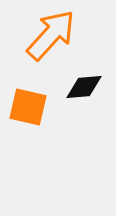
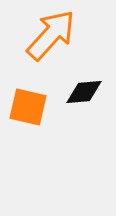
black diamond: moved 5 px down
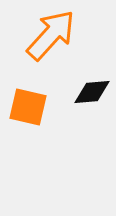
black diamond: moved 8 px right
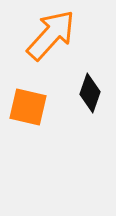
black diamond: moved 2 px left, 1 px down; rotated 66 degrees counterclockwise
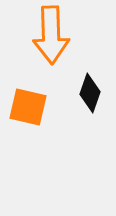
orange arrow: rotated 136 degrees clockwise
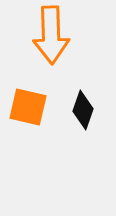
black diamond: moved 7 px left, 17 px down
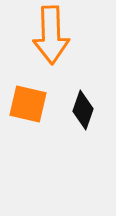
orange square: moved 3 px up
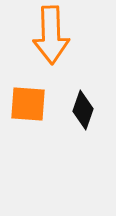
orange square: rotated 9 degrees counterclockwise
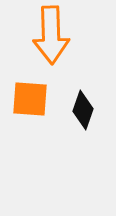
orange square: moved 2 px right, 5 px up
